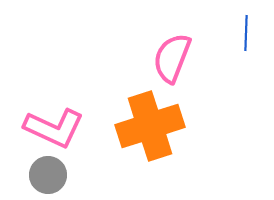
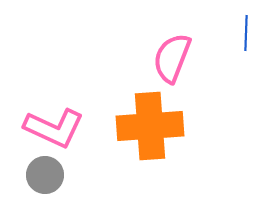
orange cross: rotated 14 degrees clockwise
gray circle: moved 3 px left
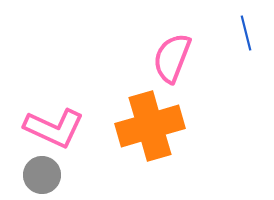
blue line: rotated 16 degrees counterclockwise
orange cross: rotated 12 degrees counterclockwise
gray circle: moved 3 px left
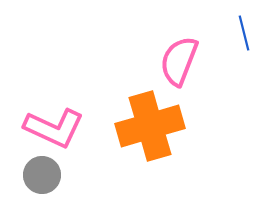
blue line: moved 2 px left
pink semicircle: moved 7 px right, 3 px down
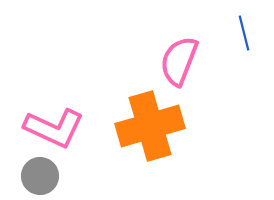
gray circle: moved 2 px left, 1 px down
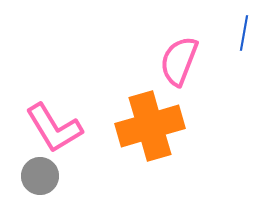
blue line: rotated 24 degrees clockwise
pink L-shape: rotated 34 degrees clockwise
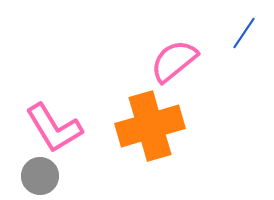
blue line: rotated 24 degrees clockwise
pink semicircle: moved 5 px left; rotated 30 degrees clockwise
